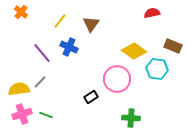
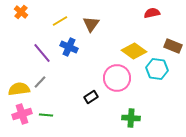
yellow line: rotated 21 degrees clockwise
pink circle: moved 1 px up
green line: rotated 16 degrees counterclockwise
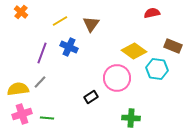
purple line: rotated 60 degrees clockwise
yellow semicircle: moved 1 px left
green line: moved 1 px right, 3 px down
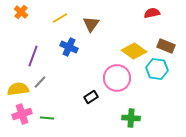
yellow line: moved 3 px up
brown rectangle: moved 7 px left
purple line: moved 9 px left, 3 px down
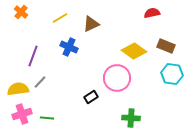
brown triangle: rotated 30 degrees clockwise
cyan hexagon: moved 15 px right, 5 px down
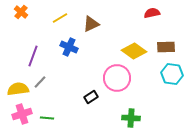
brown rectangle: moved 1 px down; rotated 24 degrees counterclockwise
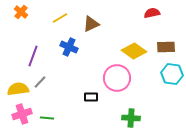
black rectangle: rotated 32 degrees clockwise
